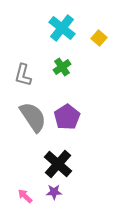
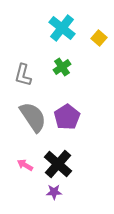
pink arrow: moved 31 px up; rotated 14 degrees counterclockwise
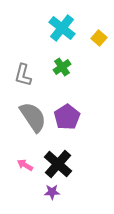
purple star: moved 2 px left
